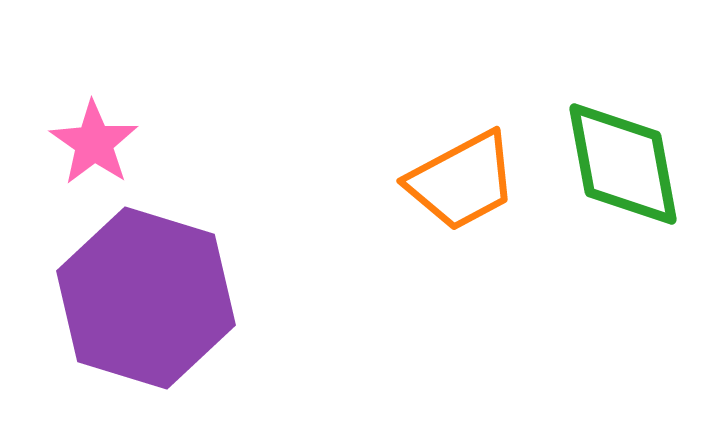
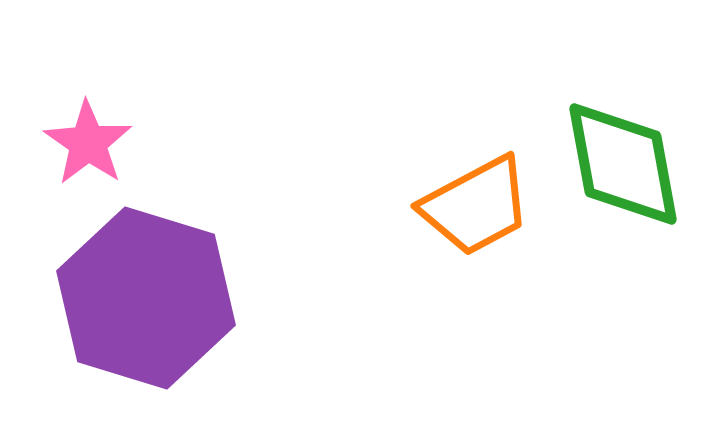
pink star: moved 6 px left
orange trapezoid: moved 14 px right, 25 px down
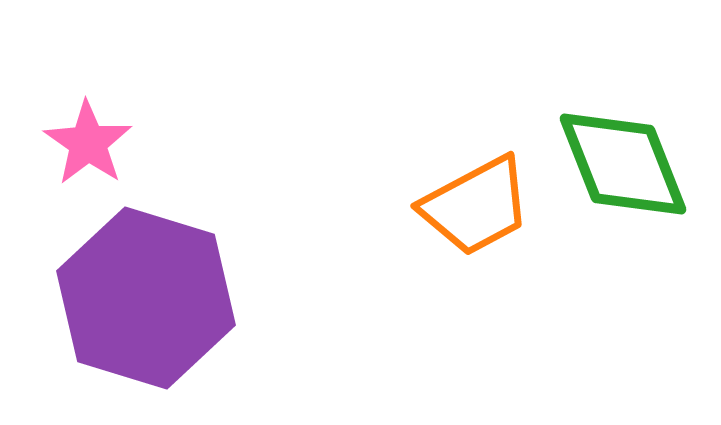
green diamond: rotated 11 degrees counterclockwise
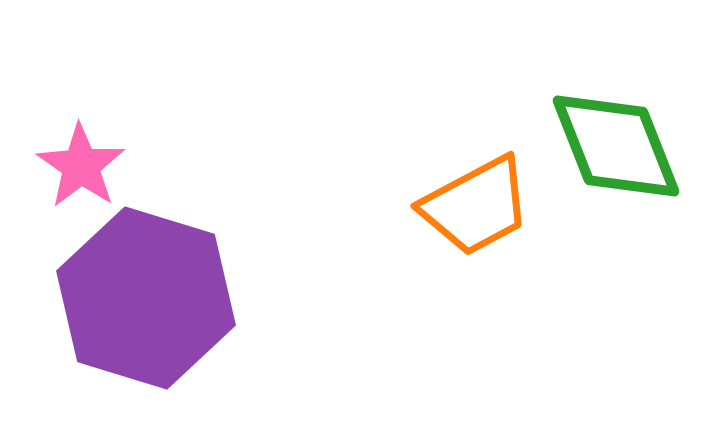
pink star: moved 7 px left, 23 px down
green diamond: moved 7 px left, 18 px up
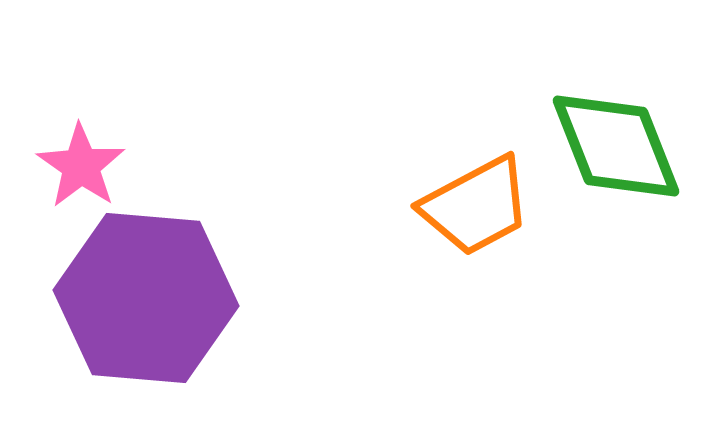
purple hexagon: rotated 12 degrees counterclockwise
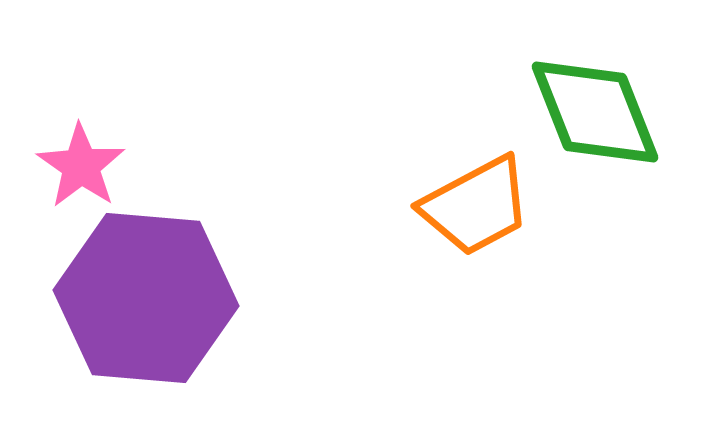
green diamond: moved 21 px left, 34 px up
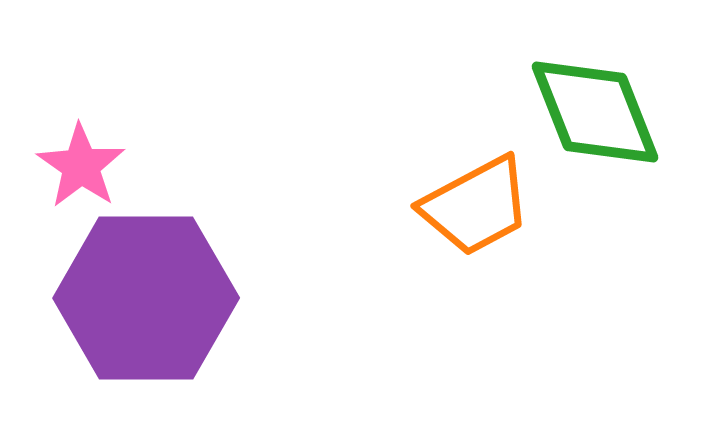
purple hexagon: rotated 5 degrees counterclockwise
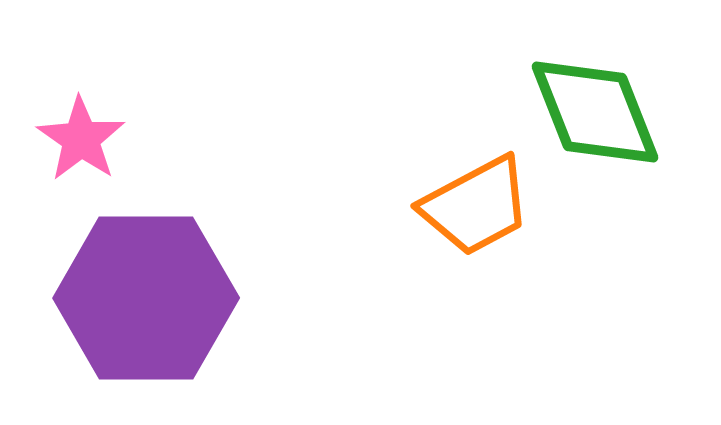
pink star: moved 27 px up
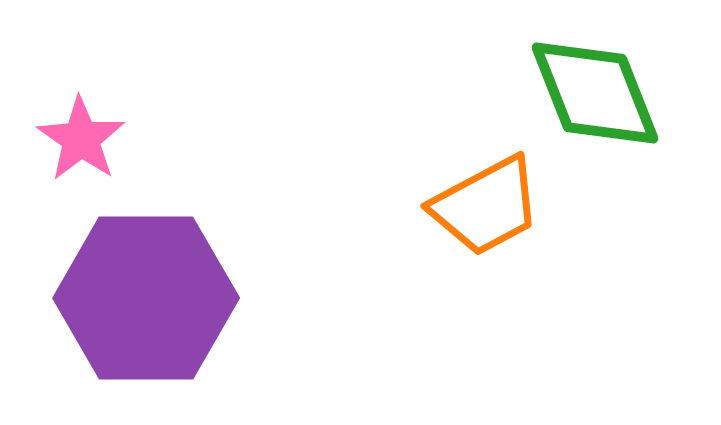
green diamond: moved 19 px up
orange trapezoid: moved 10 px right
